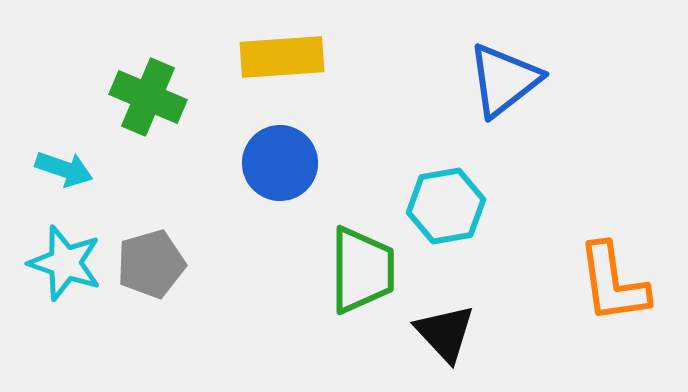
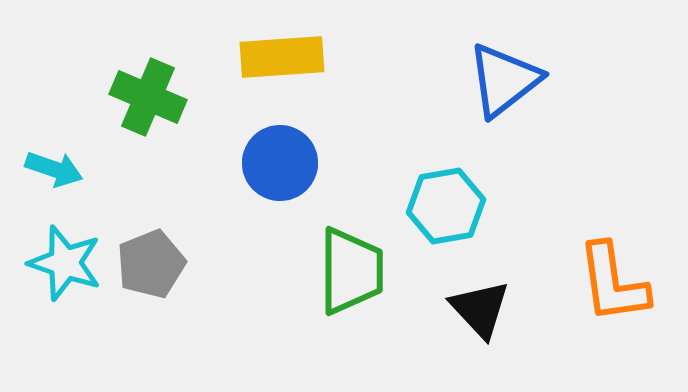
cyan arrow: moved 10 px left
gray pentagon: rotated 6 degrees counterclockwise
green trapezoid: moved 11 px left, 1 px down
black triangle: moved 35 px right, 24 px up
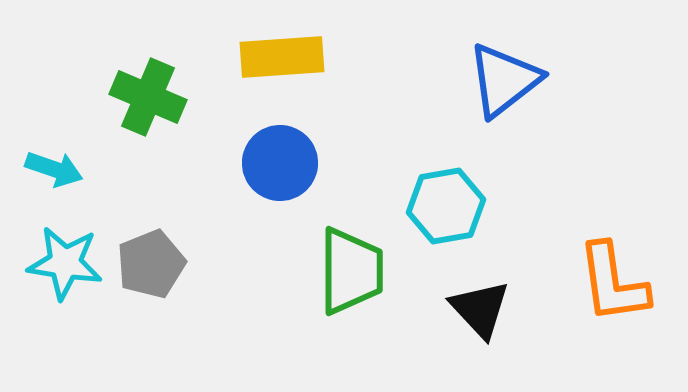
cyan star: rotated 10 degrees counterclockwise
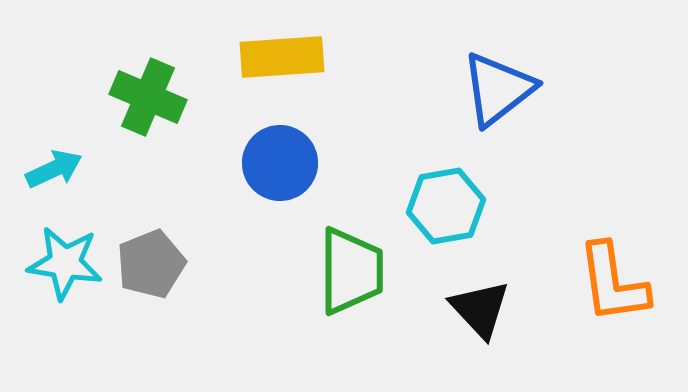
blue triangle: moved 6 px left, 9 px down
cyan arrow: rotated 44 degrees counterclockwise
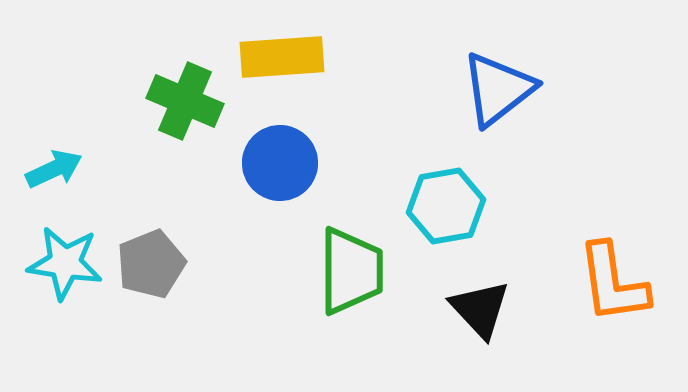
green cross: moved 37 px right, 4 px down
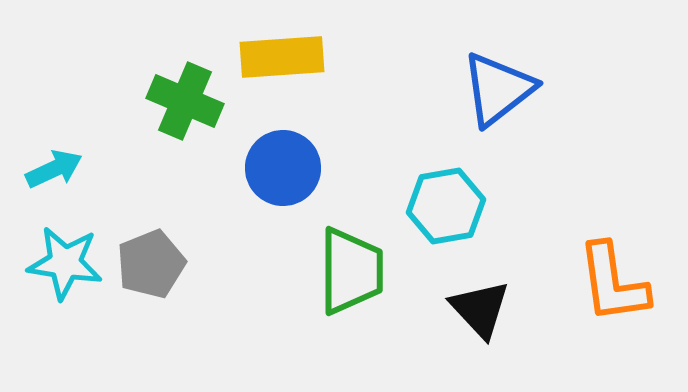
blue circle: moved 3 px right, 5 px down
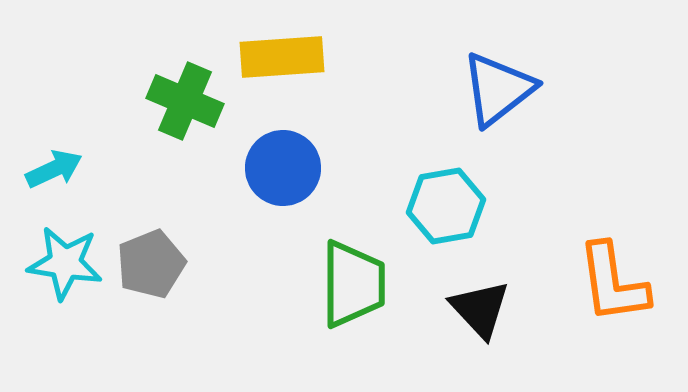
green trapezoid: moved 2 px right, 13 px down
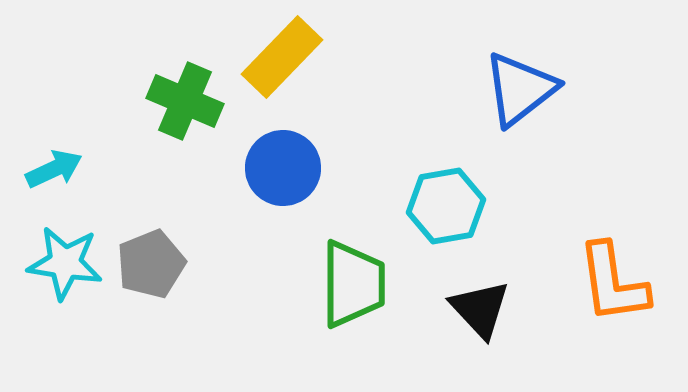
yellow rectangle: rotated 42 degrees counterclockwise
blue triangle: moved 22 px right
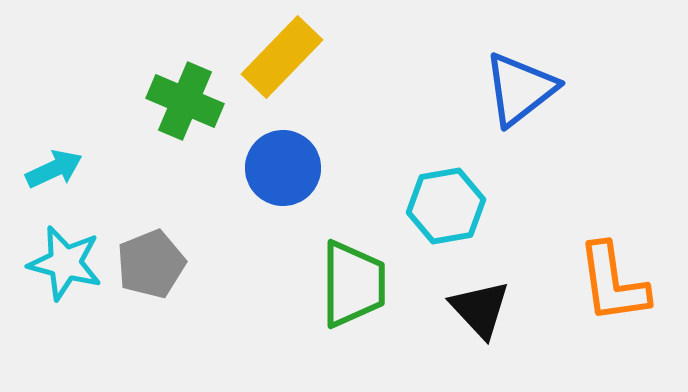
cyan star: rotated 6 degrees clockwise
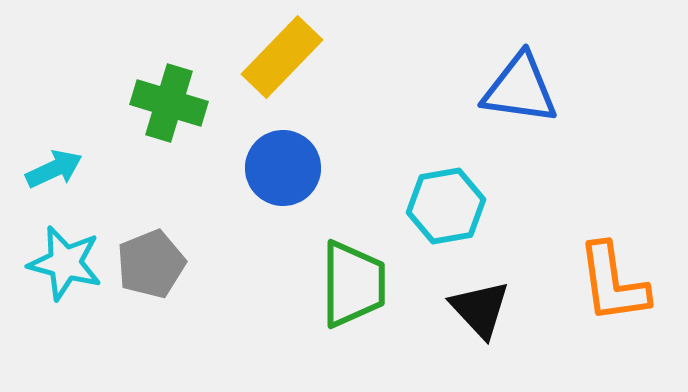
blue triangle: rotated 46 degrees clockwise
green cross: moved 16 px left, 2 px down; rotated 6 degrees counterclockwise
